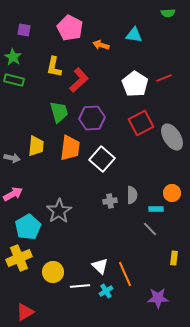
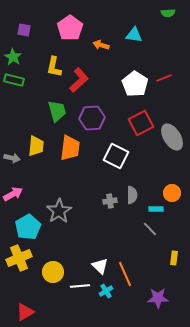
pink pentagon: rotated 10 degrees clockwise
green trapezoid: moved 2 px left, 1 px up
white square: moved 14 px right, 3 px up; rotated 15 degrees counterclockwise
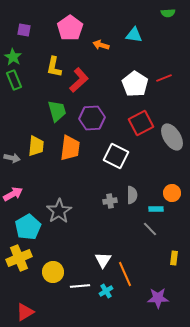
green rectangle: rotated 54 degrees clockwise
white triangle: moved 3 px right, 6 px up; rotated 18 degrees clockwise
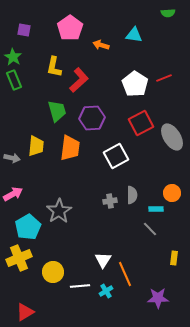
white square: rotated 35 degrees clockwise
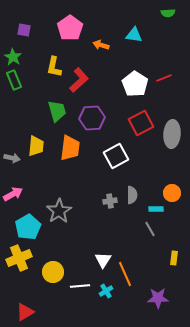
gray ellipse: moved 3 px up; rotated 36 degrees clockwise
gray line: rotated 14 degrees clockwise
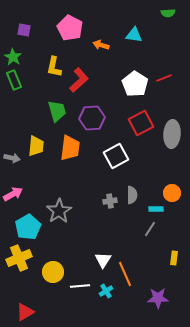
pink pentagon: rotated 10 degrees counterclockwise
gray line: rotated 63 degrees clockwise
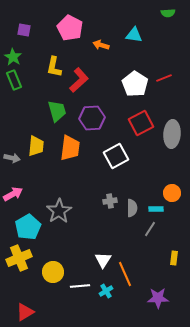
gray semicircle: moved 13 px down
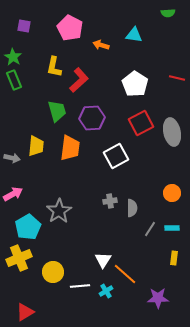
purple square: moved 4 px up
red line: moved 13 px right; rotated 35 degrees clockwise
gray ellipse: moved 2 px up; rotated 16 degrees counterclockwise
cyan rectangle: moved 16 px right, 19 px down
orange line: rotated 25 degrees counterclockwise
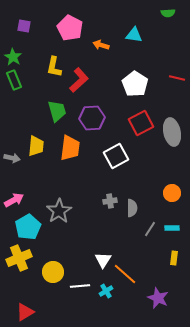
pink arrow: moved 1 px right, 6 px down
purple star: rotated 25 degrees clockwise
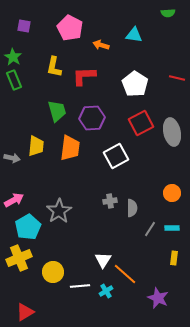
red L-shape: moved 5 px right, 4 px up; rotated 140 degrees counterclockwise
